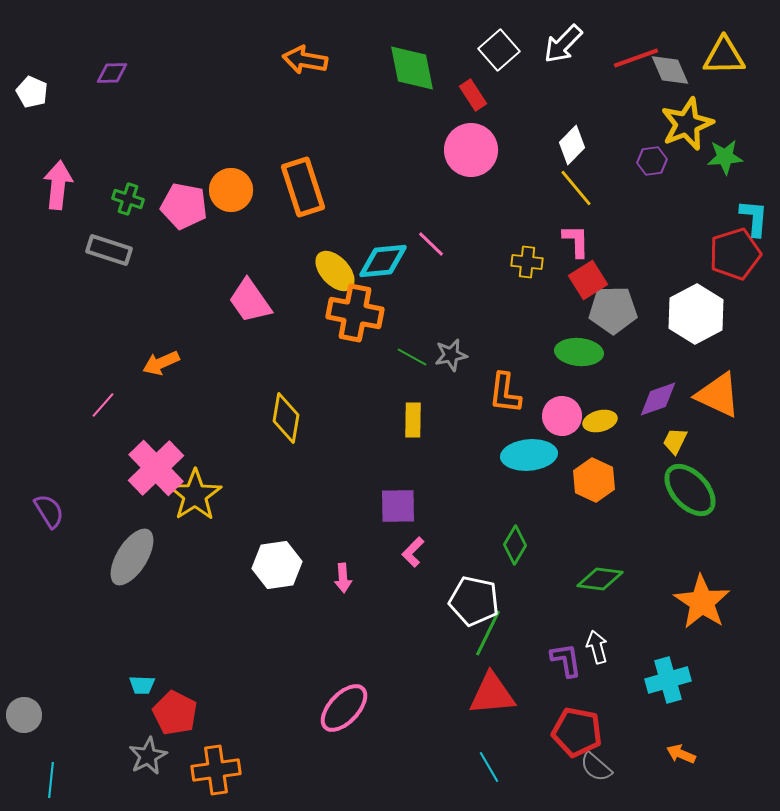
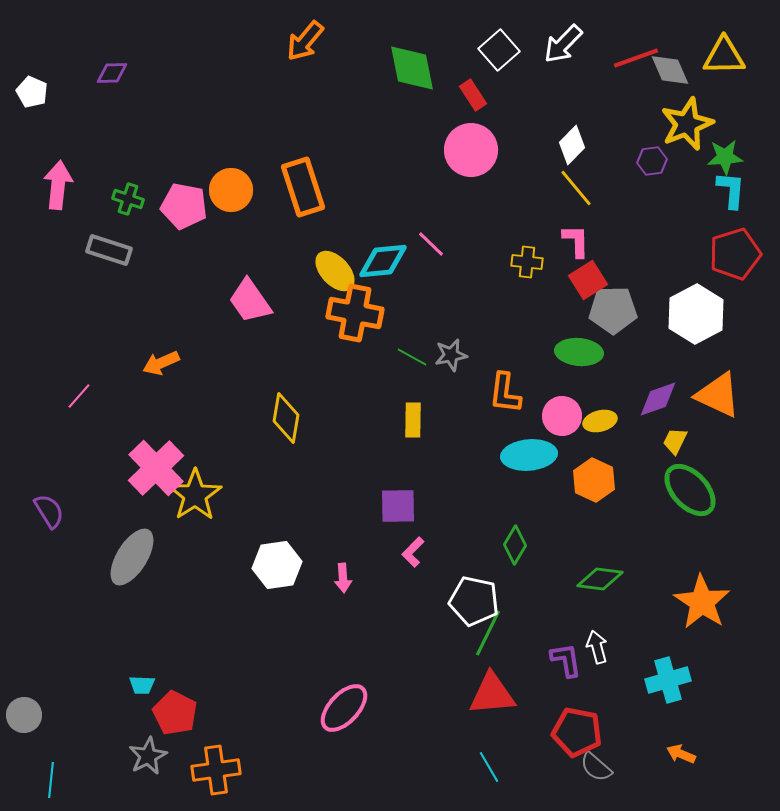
orange arrow at (305, 60): moved 19 px up; rotated 60 degrees counterclockwise
cyan L-shape at (754, 218): moved 23 px left, 28 px up
pink line at (103, 405): moved 24 px left, 9 px up
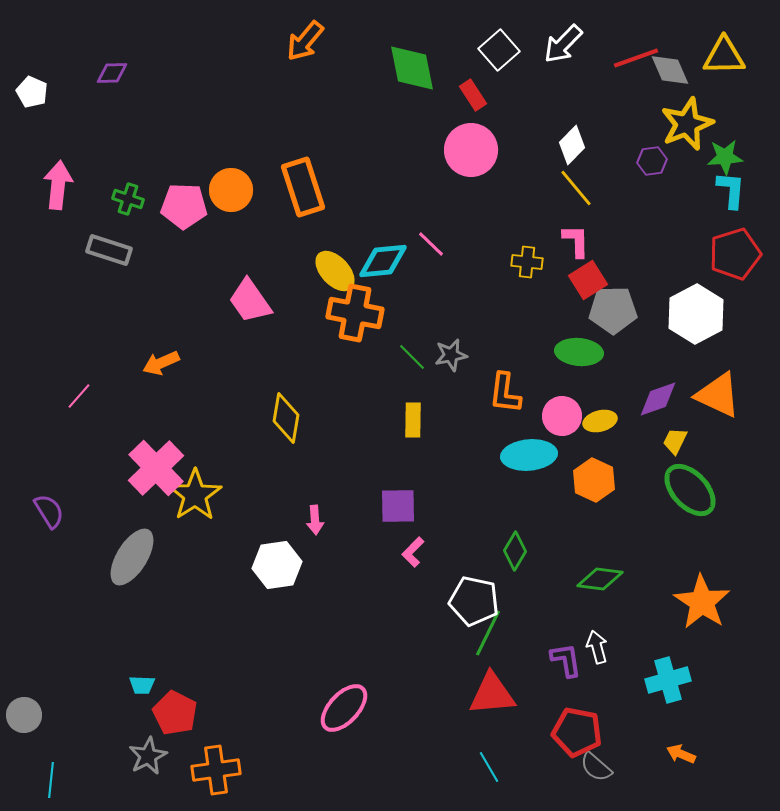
pink pentagon at (184, 206): rotated 9 degrees counterclockwise
green line at (412, 357): rotated 16 degrees clockwise
green diamond at (515, 545): moved 6 px down
pink arrow at (343, 578): moved 28 px left, 58 px up
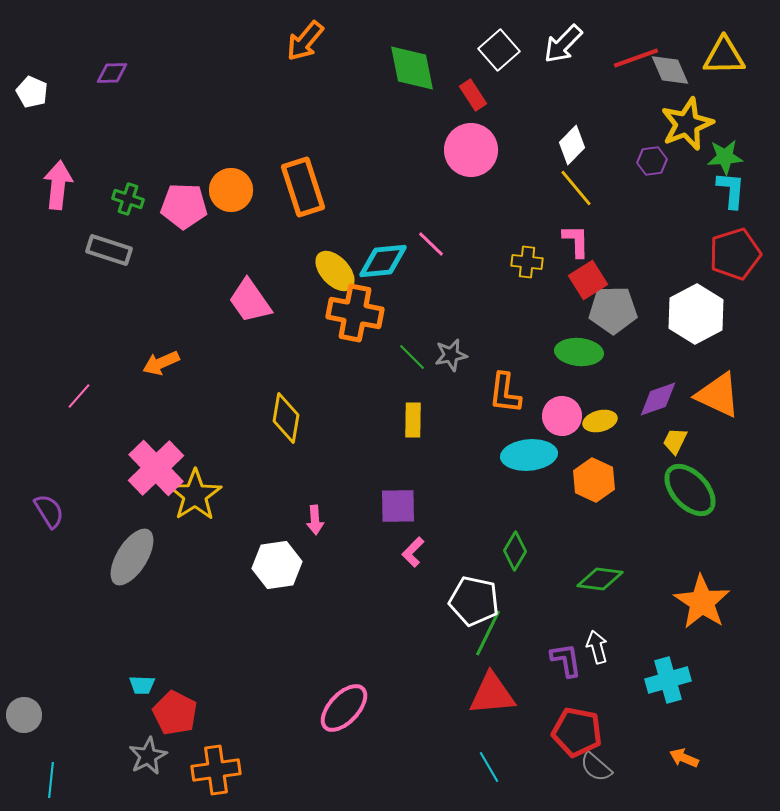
orange arrow at (681, 754): moved 3 px right, 4 px down
